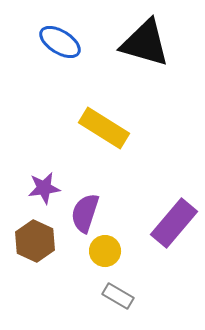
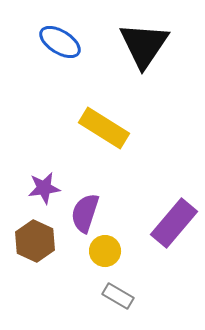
black triangle: moved 1 px left, 2 px down; rotated 48 degrees clockwise
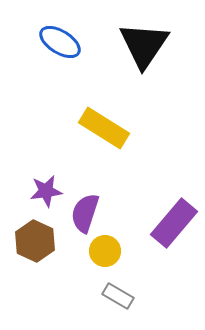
purple star: moved 2 px right, 3 px down
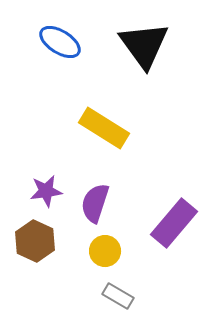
black triangle: rotated 10 degrees counterclockwise
purple semicircle: moved 10 px right, 10 px up
